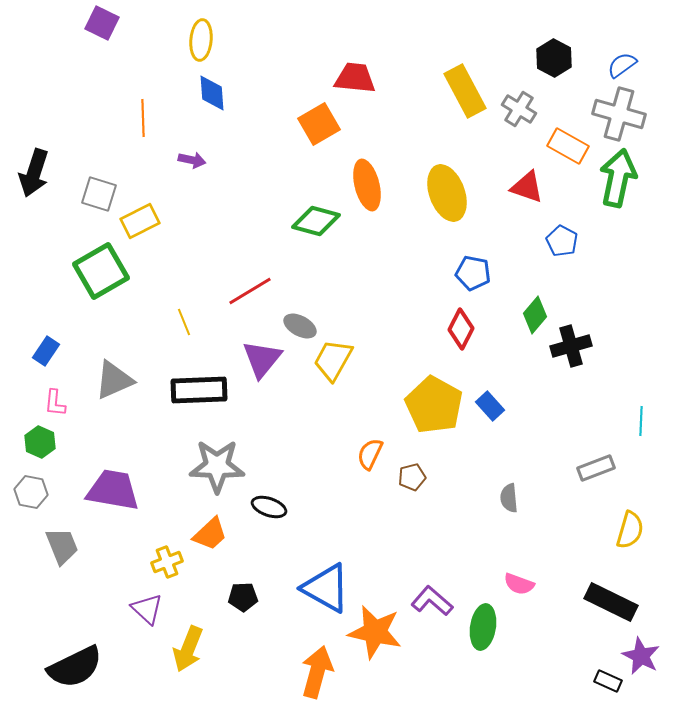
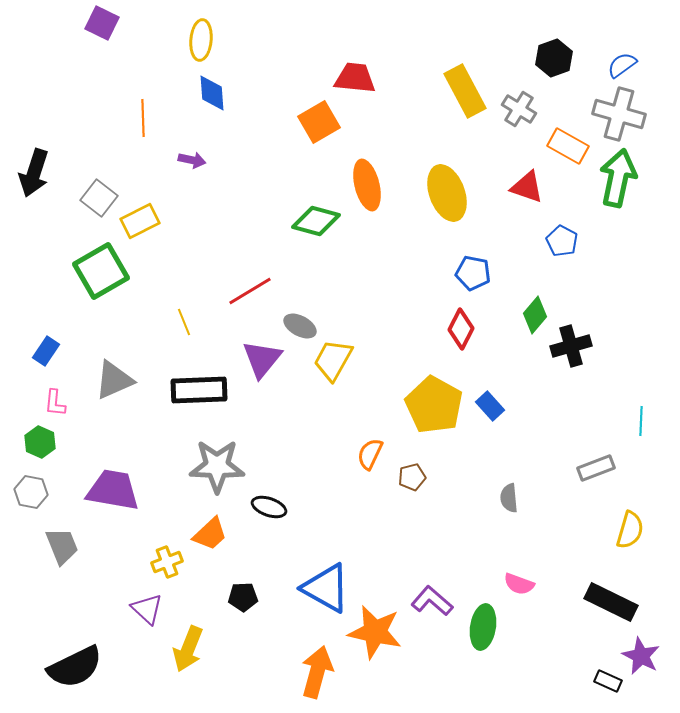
black hexagon at (554, 58): rotated 12 degrees clockwise
orange square at (319, 124): moved 2 px up
gray square at (99, 194): moved 4 px down; rotated 21 degrees clockwise
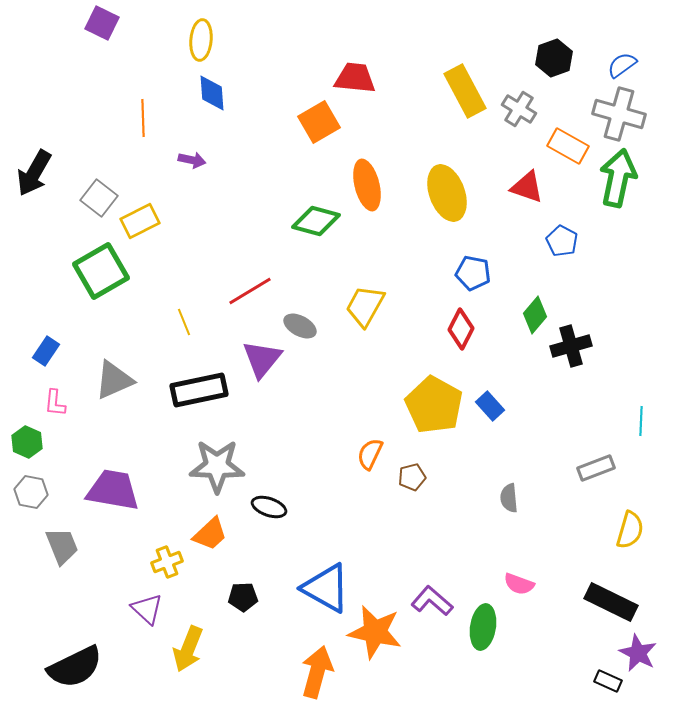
black arrow at (34, 173): rotated 12 degrees clockwise
yellow trapezoid at (333, 360): moved 32 px right, 54 px up
black rectangle at (199, 390): rotated 10 degrees counterclockwise
green hexagon at (40, 442): moved 13 px left
purple star at (641, 656): moved 3 px left, 3 px up
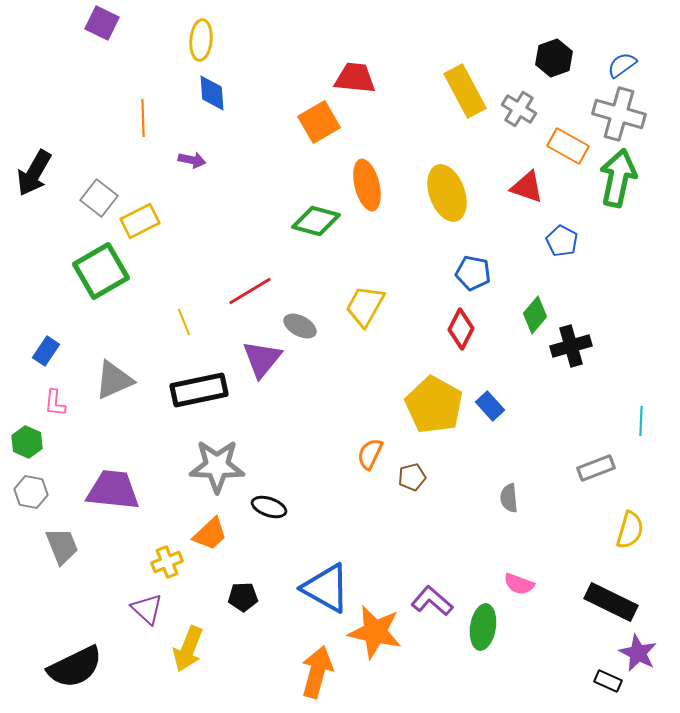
purple trapezoid at (113, 490): rotated 4 degrees counterclockwise
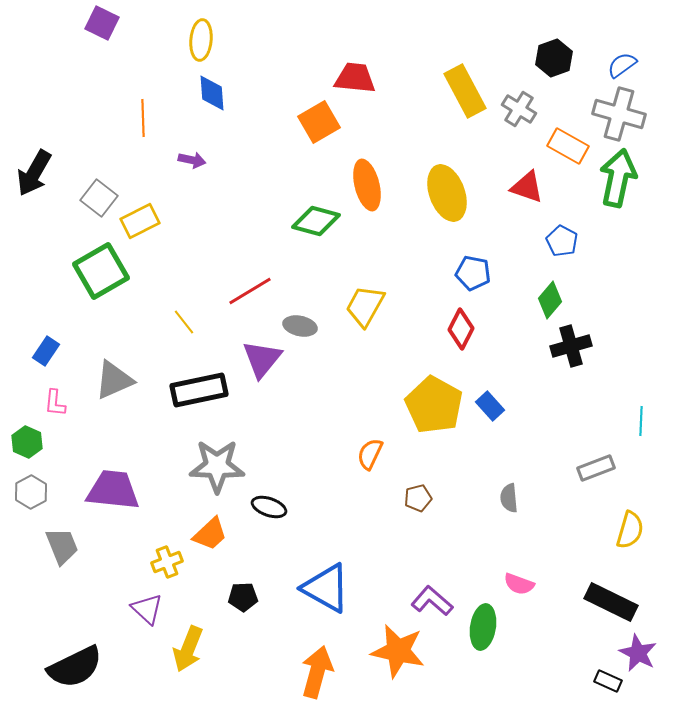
green diamond at (535, 315): moved 15 px right, 15 px up
yellow line at (184, 322): rotated 16 degrees counterclockwise
gray ellipse at (300, 326): rotated 16 degrees counterclockwise
brown pentagon at (412, 477): moved 6 px right, 21 px down
gray hexagon at (31, 492): rotated 20 degrees clockwise
orange star at (375, 632): moved 23 px right, 19 px down
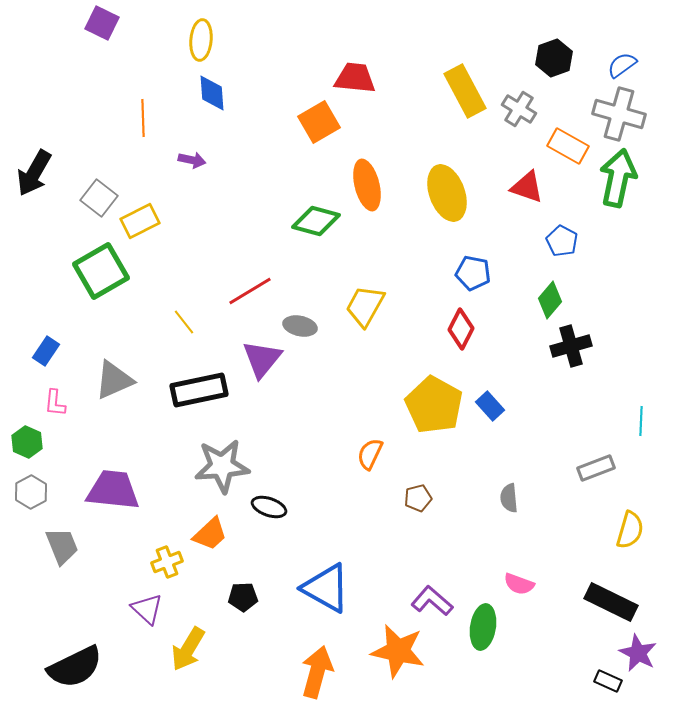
gray star at (217, 466): moved 5 px right; rotated 6 degrees counterclockwise
yellow arrow at (188, 649): rotated 9 degrees clockwise
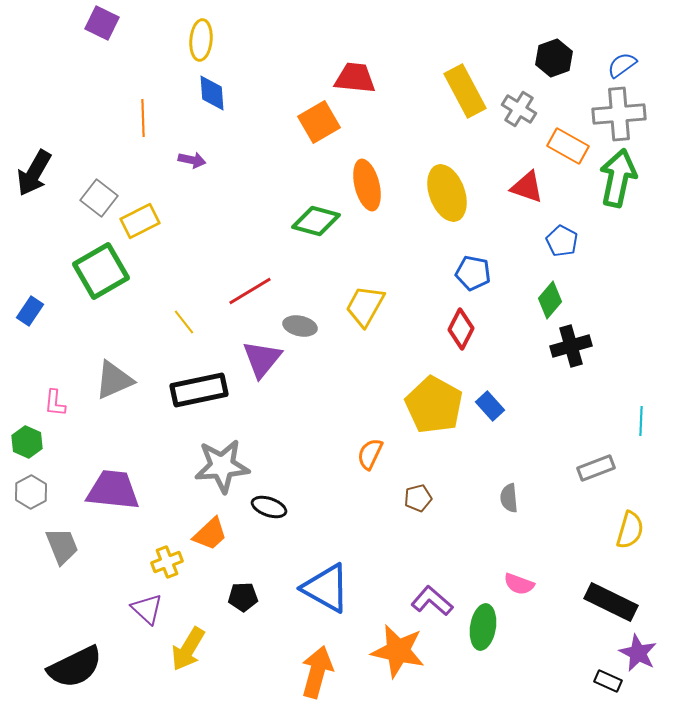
gray cross at (619, 114): rotated 21 degrees counterclockwise
blue rectangle at (46, 351): moved 16 px left, 40 px up
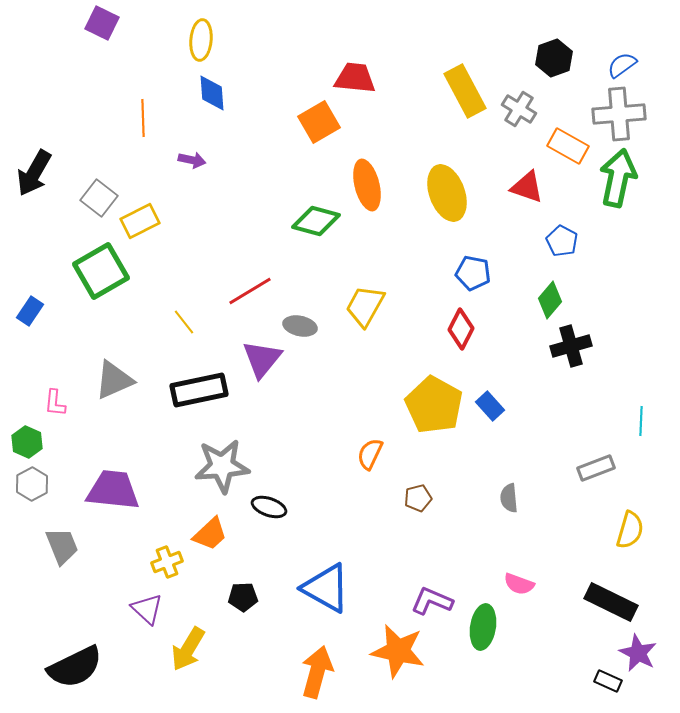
gray hexagon at (31, 492): moved 1 px right, 8 px up
purple L-shape at (432, 601): rotated 18 degrees counterclockwise
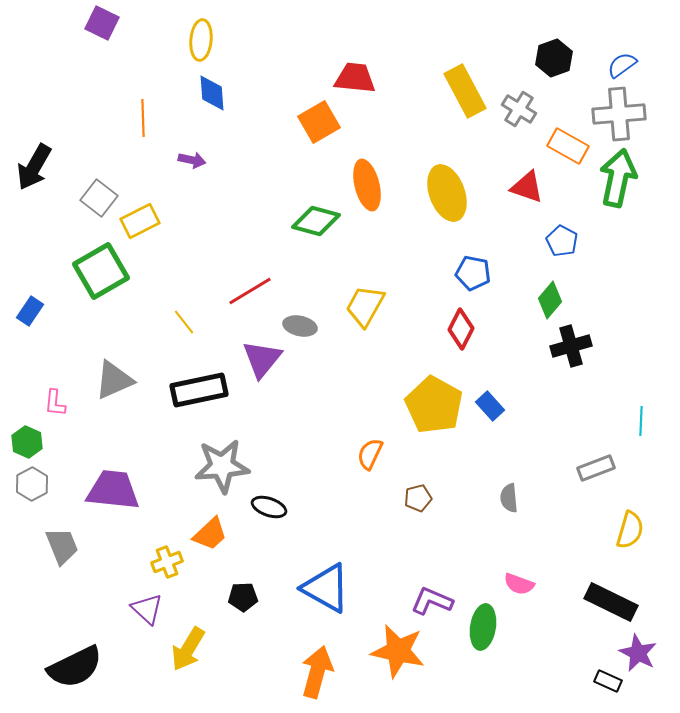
black arrow at (34, 173): moved 6 px up
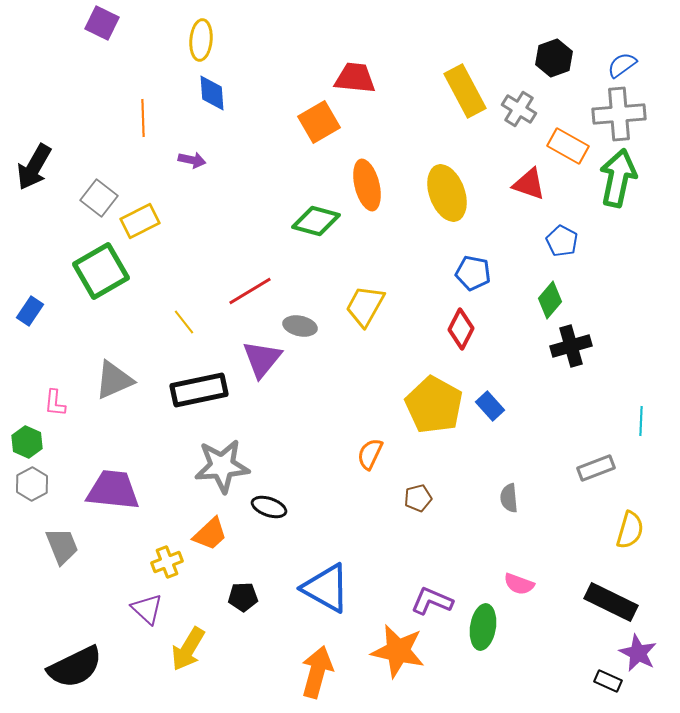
red triangle at (527, 187): moved 2 px right, 3 px up
